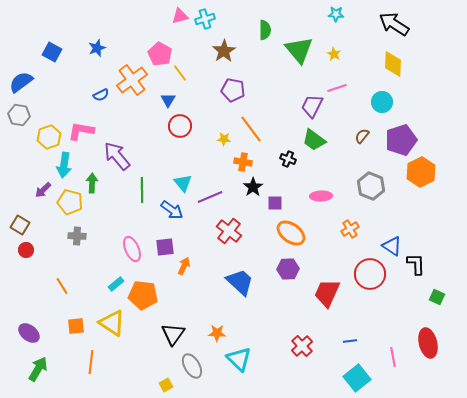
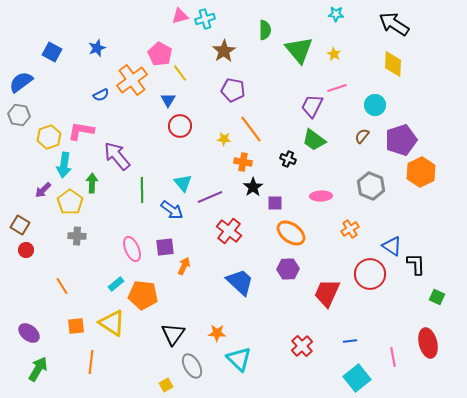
cyan circle at (382, 102): moved 7 px left, 3 px down
yellow pentagon at (70, 202): rotated 20 degrees clockwise
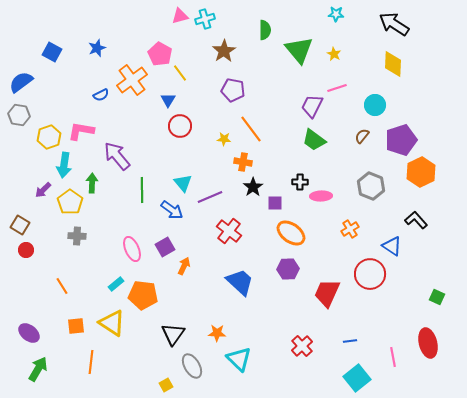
black cross at (288, 159): moved 12 px right, 23 px down; rotated 21 degrees counterclockwise
purple square at (165, 247): rotated 24 degrees counterclockwise
black L-shape at (416, 264): moved 44 px up; rotated 40 degrees counterclockwise
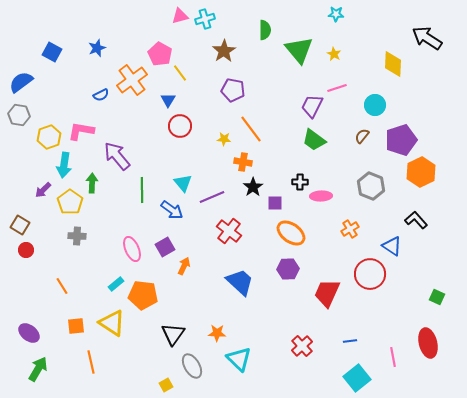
black arrow at (394, 24): moved 33 px right, 14 px down
purple line at (210, 197): moved 2 px right
orange line at (91, 362): rotated 20 degrees counterclockwise
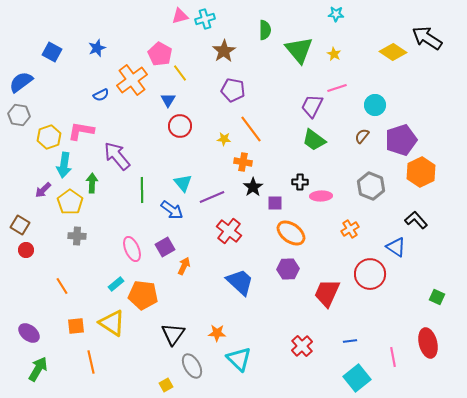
yellow diamond at (393, 64): moved 12 px up; rotated 60 degrees counterclockwise
blue triangle at (392, 246): moved 4 px right, 1 px down
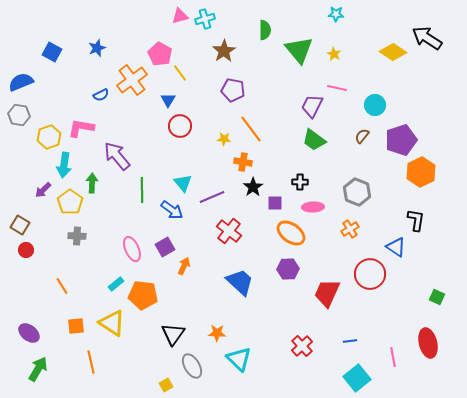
blue semicircle at (21, 82): rotated 15 degrees clockwise
pink line at (337, 88): rotated 30 degrees clockwise
pink L-shape at (81, 131): moved 3 px up
gray hexagon at (371, 186): moved 14 px left, 6 px down
pink ellipse at (321, 196): moved 8 px left, 11 px down
black L-shape at (416, 220): rotated 50 degrees clockwise
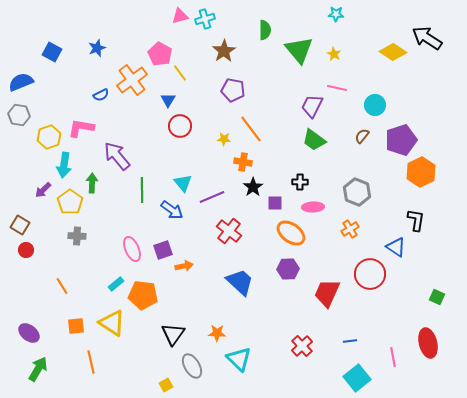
purple square at (165, 247): moved 2 px left, 3 px down; rotated 12 degrees clockwise
orange arrow at (184, 266): rotated 54 degrees clockwise
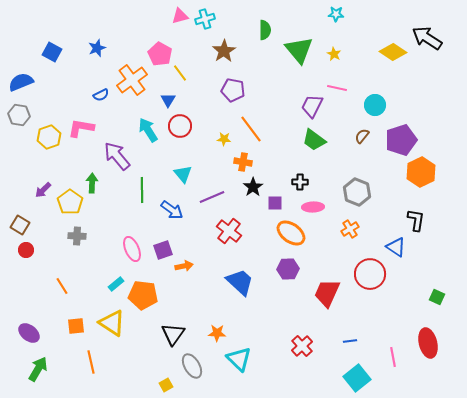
cyan arrow at (64, 165): moved 84 px right, 35 px up; rotated 140 degrees clockwise
cyan triangle at (183, 183): moved 9 px up
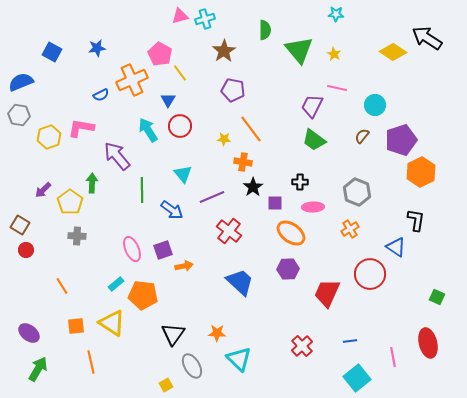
blue star at (97, 48): rotated 12 degrees clockwise
orange cross at (132, 80): rotated 12 degrees clockwise
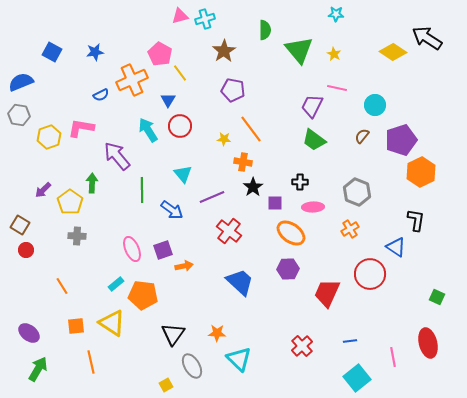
blue star at (97, 48): moved 2 px left, 4 px down
